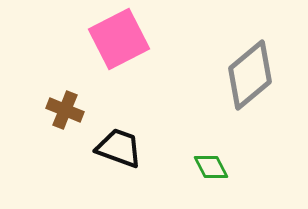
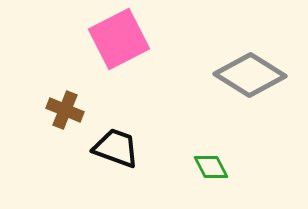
gray diamond: rotated 72 degrees clockwise
black trapezoid: moved 3 px left
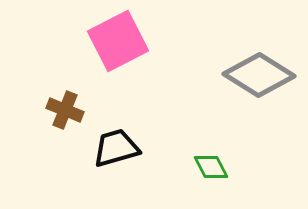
pink square: moved 1 px left, 2 px down
gray diamond: moved 9 px right
black trapezoid: rotated 36 degrees counterclockwise
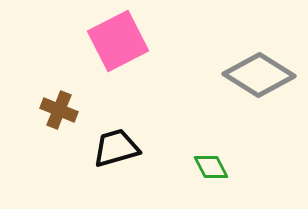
brown cross: moved 6 px left
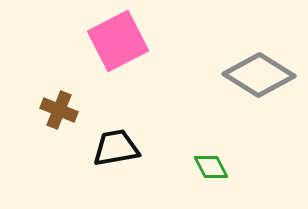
black trapezoid: rotated 6 degrees clockwise
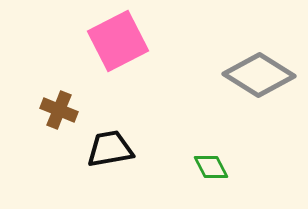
black trapezoid: moved 6 px left, 1 px down
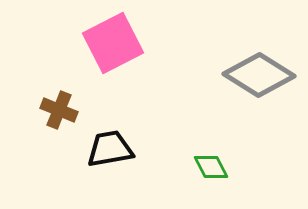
pink square: moved 5 px left, 2 px down
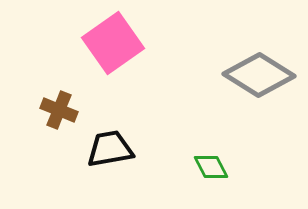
pink square: rotated 8 degrees counterclockwise
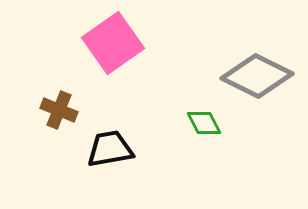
gray diamond: moved 2 px left, 1 px down; rotated 6 degrees counterclockwise
green diamond: moved 7 px left, 44 px up
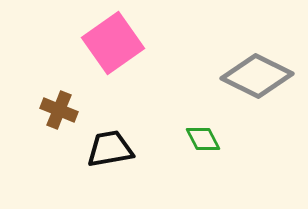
green diamond: moved 1 px left, 16 px down
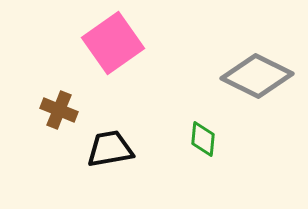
green diamond: rotated 33 degrees clockwise
